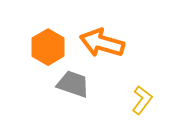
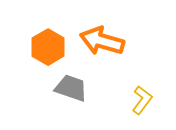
orange arrow: moved 2 px up
gray trapezoid: moved 2 px left, 4 px down
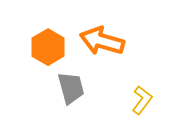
gray trapezoid: rotated 56 degrees clockwise
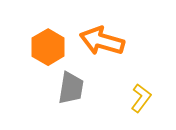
gray trapezoid: rotated 24 degrees clockwise
yellow L-shape: moved 1 px left, 2 px up
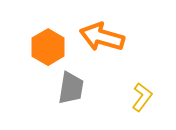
orange arrow: moved 4 px up
yellow L-shape: moved 1 px right, 1 px up
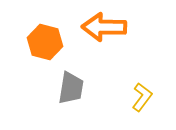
orange arrow: moved 2 px right, 10 px up; rotated 15 degrees counterclockwise
orange hexagon: moved 3 px left, 5 px up; rotated 16 degrees counterclockwise
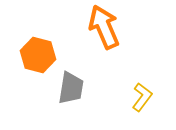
orange arrow: rotated 66 degrees clockwise
orange hexagon: moved 7 px left, 13 px down
